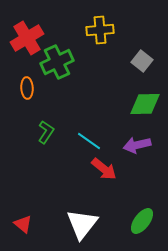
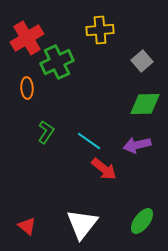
gray square: rotated 10 degrees clockwise
red triangle: moved 4 px right, 2 px down
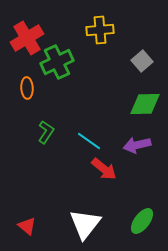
white triangle: moved 3 px right
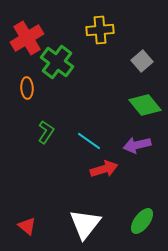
green cross: rotated 28 degrees counterclockwise
green diamond: moved 1 px down; rotated 52 degrees clockwise
red arrow: rotated 56 degrees counterclockwise
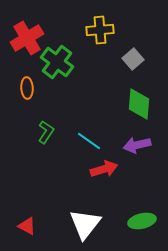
gray square: moved 9 px left, 2 px up
green diamond: moved 6 px left, 1 px up; rotated 44 degrees clockwise
green ellipse: rotated 40 degrees clockwise
red triangle: rotated 12 degrees counterclockwise
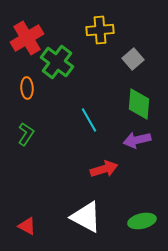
green L-shape: moved 20 px left, 2 px down
cyan line: moved 21 px up; rotated 25 degrees clockwise
purple arrow: moved 5 px up
white triangle: moved 1 px right, 7 px up; rotated 40 degrees counterclockwise
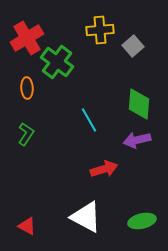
gray square: moved 13 px up
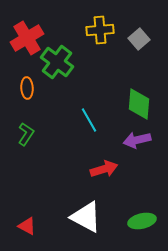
gray square: moved 6 px right, 7 px up
